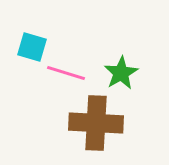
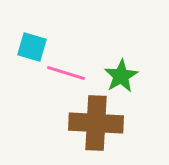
green star: moved 3 px down
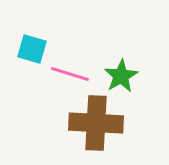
cyan square: moved 2 px down
pink line: moved 4 px right, 1 px down
